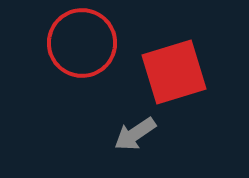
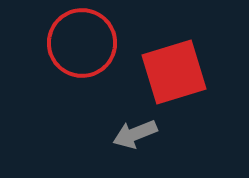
gray arrow: rotated 12 degrees clockwise
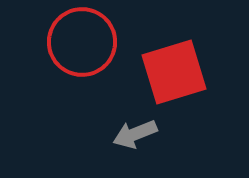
red circle: moved 1 px up
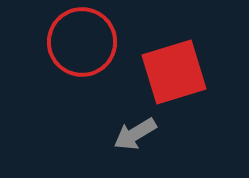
gray arrow: rotated 9 degrees counterclockwise
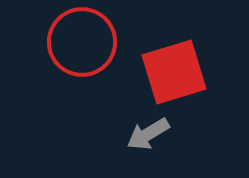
gray arrow: moved 13 px right
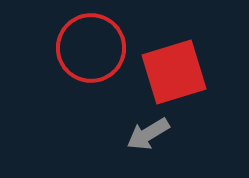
red circle: moved 9 px right, 6 px down
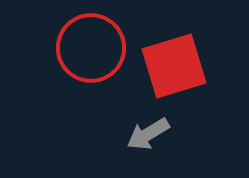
red square: moved 6 px up
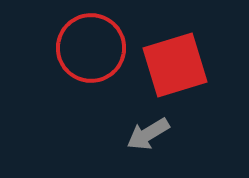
red square: moved 1 px right, 1 px up
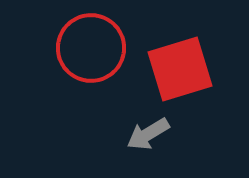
red square: moved 5 px right, 4 px down
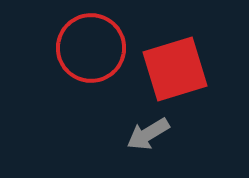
red square: moved 5 px left
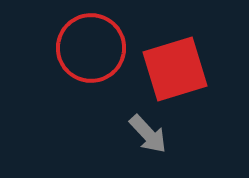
gray arrow: rotated 102 degrees counterclockwise
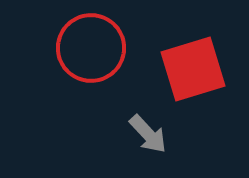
red square: moved 18 px right
